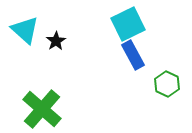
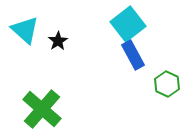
cyan square: rotated 12 degrees counterclockwise
black star: moved 2 px right
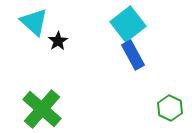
cyan triangle: moved 9 px right, 8 px up
green hexagon: moved 3 px right, 24 px down
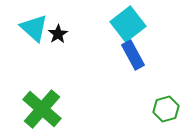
cyan triangle: moved 6 px down
black star: moved 7 px up
green hexagon: moved 4 px left, 1 px down; rotated 20 degrees clockwise
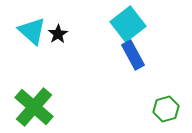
cyan triangle: moved 2 px left, 3 px down
green cross: moved 8 px left, 2 px up
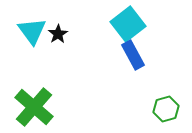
cyan triangle: rotated 12 degrees clockwise
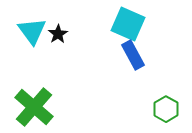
cyan square: rotated 28 degrees counterclockwise
green hexagon: rotated 15 degrees counterclockwise
